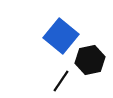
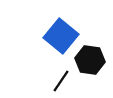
black hexagon: rotated 20 degrees clockwise
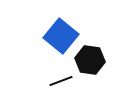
black line: rotated 35 degrees clockwise
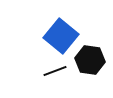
black line: moved 6 px left, 10 px up
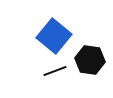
blue square: moved 7 px left
